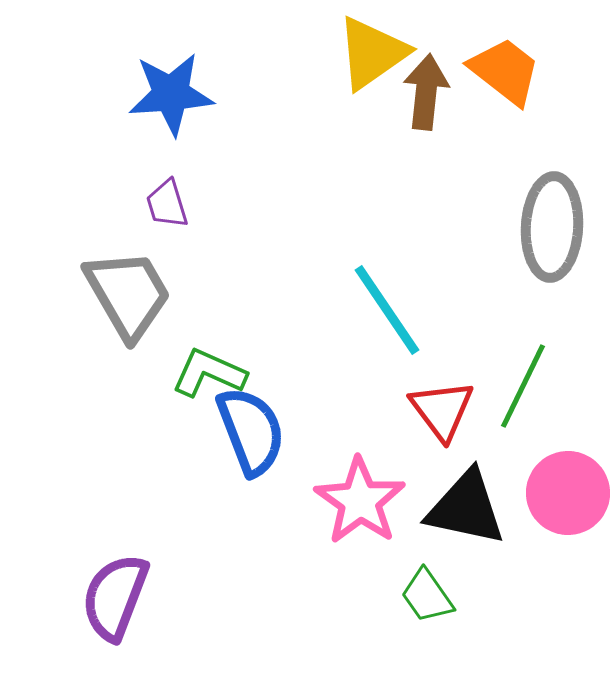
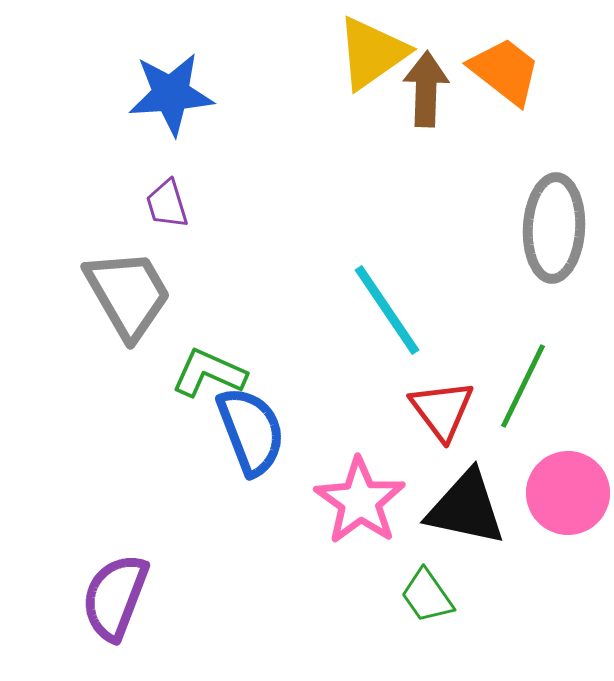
brown arrow: moved 3 px up; rotated 4 degrees counterclockwise
gray ellipse: moved 2 px right, 1 px down
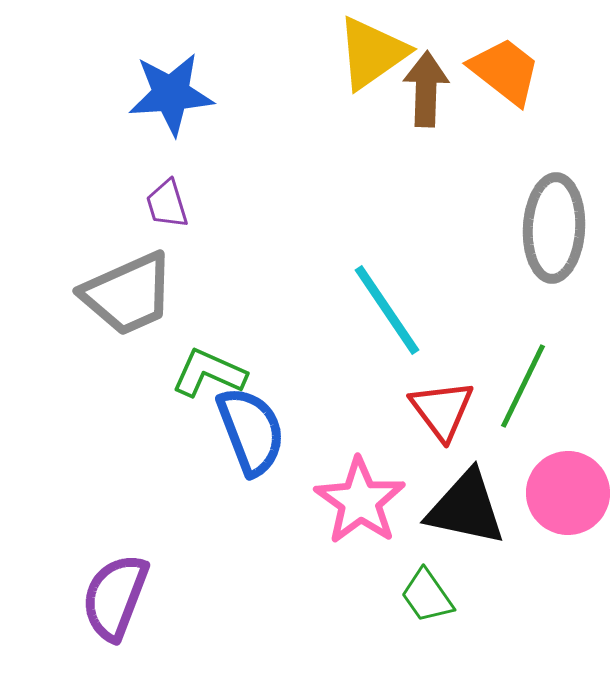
gray trapezoid: rotated 96 degrees clockwise
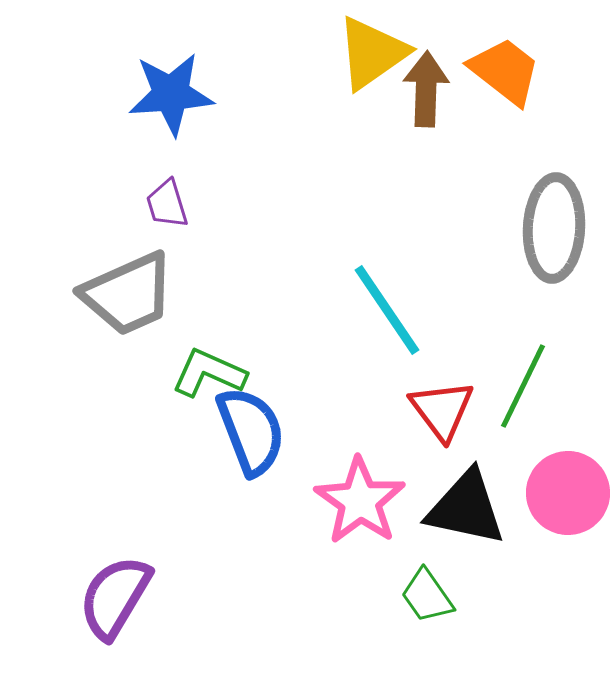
purple semicircle: rotated 10 degrees clockwise
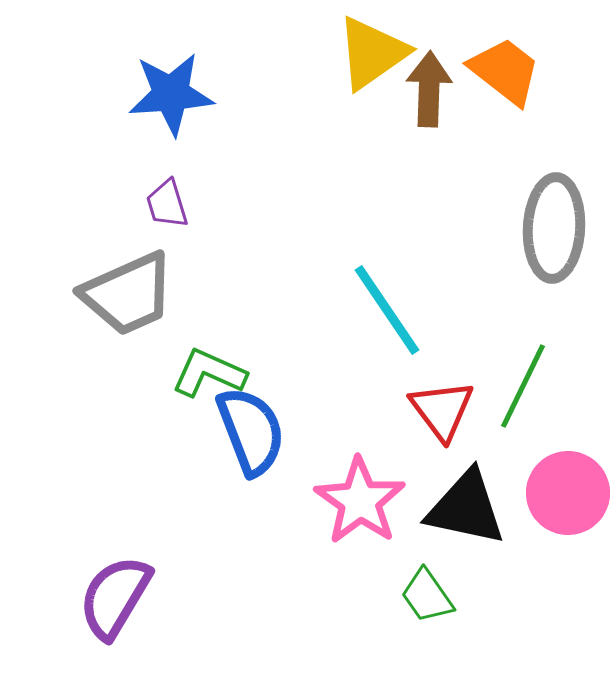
brown arrow: moved 3 px right
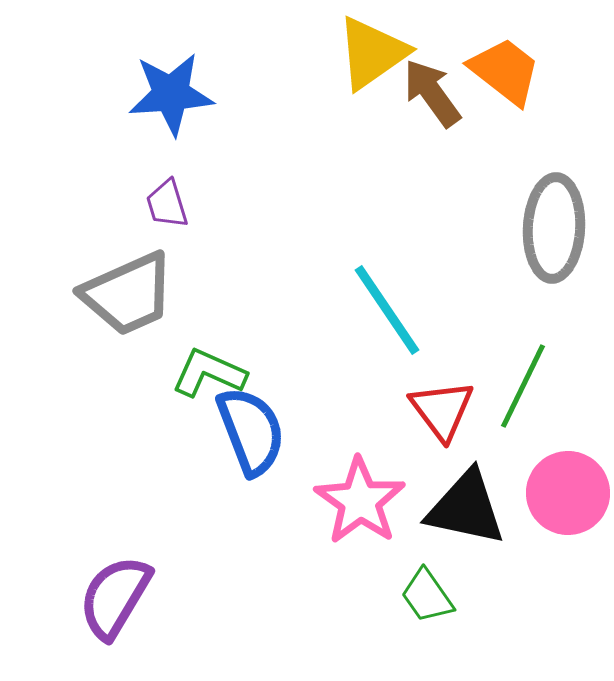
brown arrow: moved 3 px right, 4 px down; rotated 38 degrees counterclockwise
